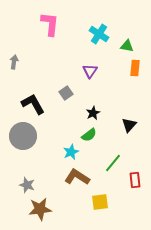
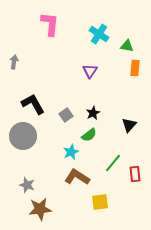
gray square: moved 22 px down
red rectangle: moved 6 px up
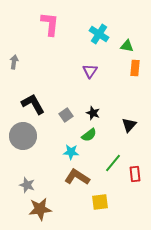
black star: rotated 24 degrees counterclockwise
cyan star: rotated 28 degrees clockwise
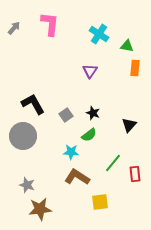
gray arrow: moved 34 px up; rotated 32 degrees clockwise
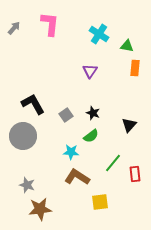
green semicircle: moved 2 px right, 1 px down
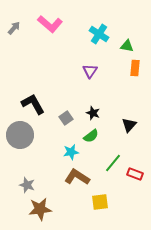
pink L-shape: rotated 125 degrees clockwise
gray square: moved 3 px down
gray circle: moved 3 px left, 1 px up
cyan star: rotated 14 degrees counterclockwise
red rectangle: rotated 63 degrees counterclockwise
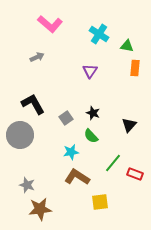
gray arrow: moved 23 px right, 29 px down; rotated 24 degrees clockwise
green semicircle: rotated 84 degrees clockwise
